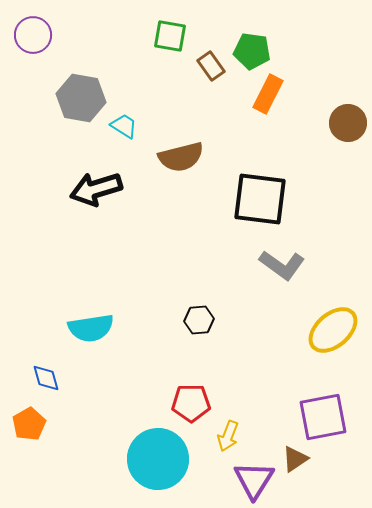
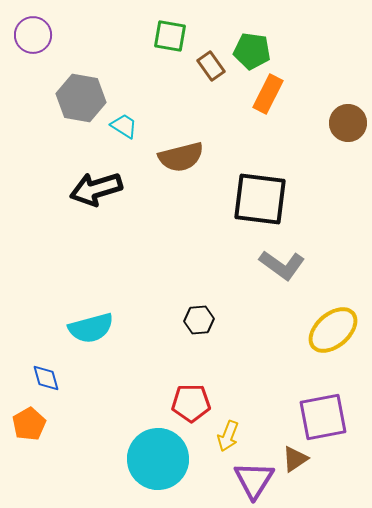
cyan semicircle: rotated 6 degrees counterclockwise
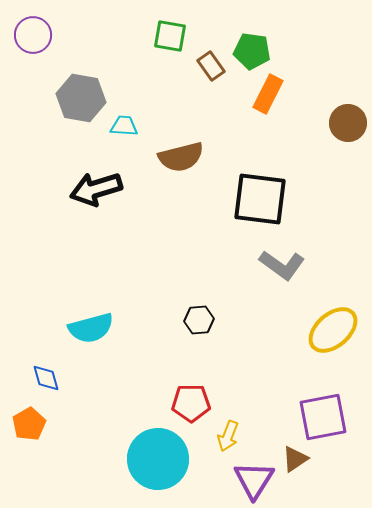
cyan trapezoid: rotated 28 degrees counterclockwise
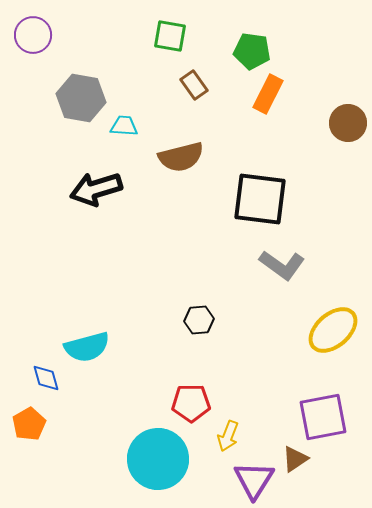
brown rectangle: moved 17 px left, 19 px down
cyan semicircle: moved 4 px left, 19 px down
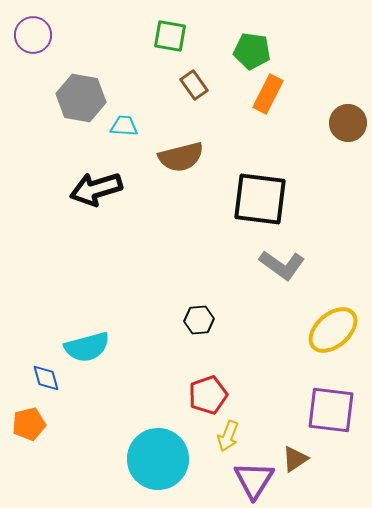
red pentagon: moved 17 px right, 8 px up; rotated 18 degrees counterclockwise
purple square: moved 8 px right, 7 px up; rotated 18 degrees clockwise
orange pentagon: rotated 16 degrees clockwise
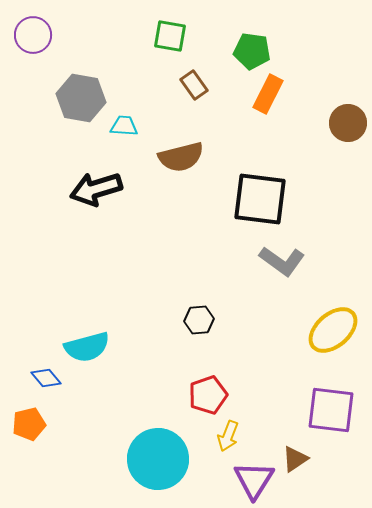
gray L-shape: moved 4 px up
blue diamond: rotated 24 degrees counterclockwise
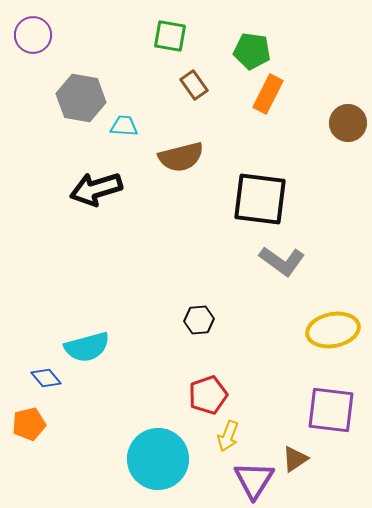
yellow ellipse: rotated 30 degrees clockwise
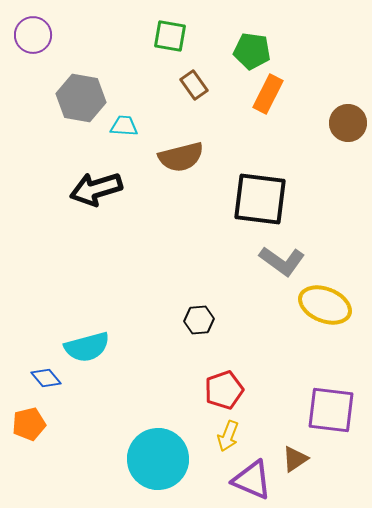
yellow ellipse: moved 8 px left, 25 px up; rotated 33 degrees clockwise
red pentagon: moved 16 px right, 5 px up
purple triangle: moved 2 px left; rotated 39 degrees counterclockwise
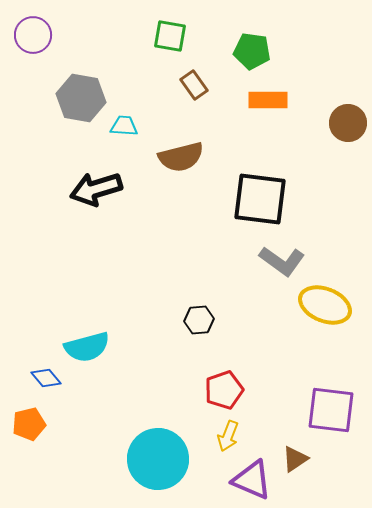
orange rectangle: moved 6 px down; rotated 63 degrees clockwise
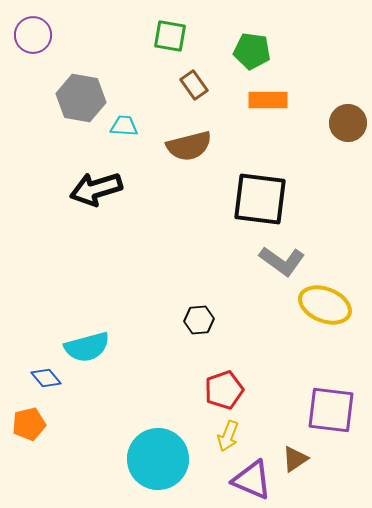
brown semicircle: moved 8 px right, 11 px up
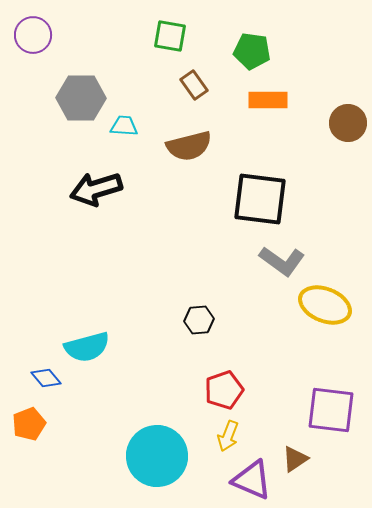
gray hexagon: rotated 9 degrees counterclockwise
orange pentagon: rotated 8 degrees counterclockwise
cyan circle: moved 1 px left, 3 px up
